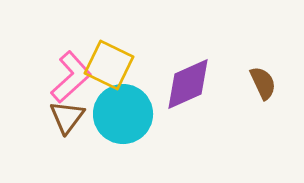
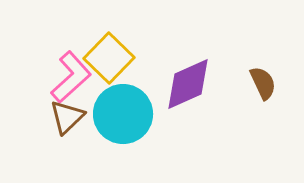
yellow square: moved 7 px up; rotated 18 degrees clockwise
brown triangle: rotated 9 degrees clockwise
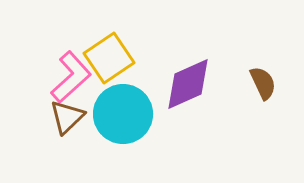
yellow square: rotated 12 degrees clockwise
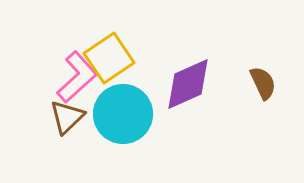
pink L-shape: moved 6 px right
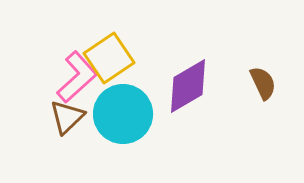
purple diamond: moved 2 px down; rotated 6 degrees counterclockwise
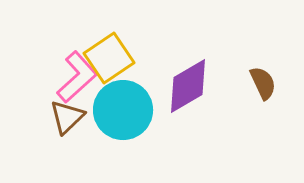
cyan circle: moved 4 px up
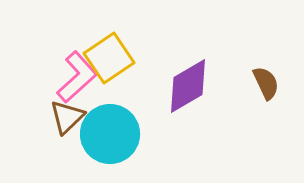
brown semicircle: moved 3 px right
cyan circle: moved 13 px left, 24 px down
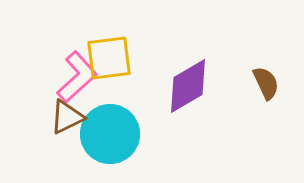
yellow square: rotated 27 degrees clockwise
brown triangle: rotated 18 degrees clockwise
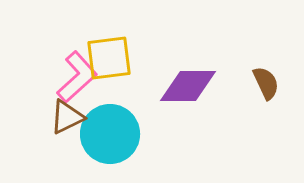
purple diamond: rotated 30 degrees clockwise
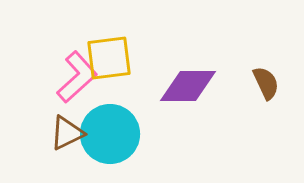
brown triangle: moved 16 px down
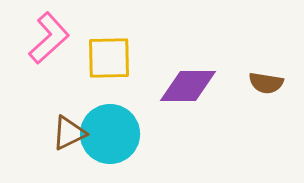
yellow square: rotated 6 degrees clockwise
pink L-shape: moved 28 px left, 39 px up
brown semicircle: rotated 124 degrees clockwise
brown triangle: moved 2 px right
